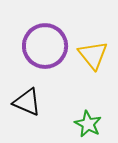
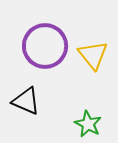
black triangle: moved 1 px left, 1 px up
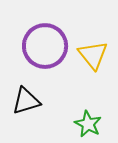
black triangle: rotated 40 degrees counterclockwise
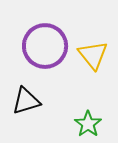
green star: rotated 8 degrees clockwise
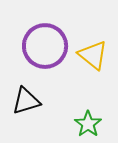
yellow triangle: rotated 12 degrees counterclockwise
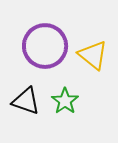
black triangle: rotated 36 degrees clockwise
green star: moved 23 px left, 23 px up
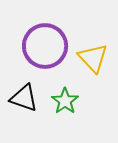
yellow triangle: moved 3 px down; rotated 8 degrees clockwise
black triangle: moved 2 px left, 3 px up
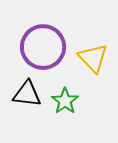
purple circle: moved 2 px left, 1 px down
black triangle: moved 3 px right, 4 px up; rotated 12 degrees counterclockwise
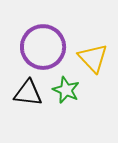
black triangle: moved 1 px right, 1 px up
green star: moved 1 px right, 11 px up; rotated 12 degrees counterclockwise
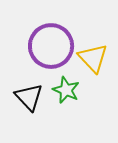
purple circle: moved 8 px right, 1 px up
black triangle: moved 1 px right, 4 px down; rotated 40 degrees clockwise
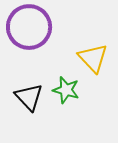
purple circle: moved 22 px left, 19 px up
green star: rotated 8 degrees counterclockwise
